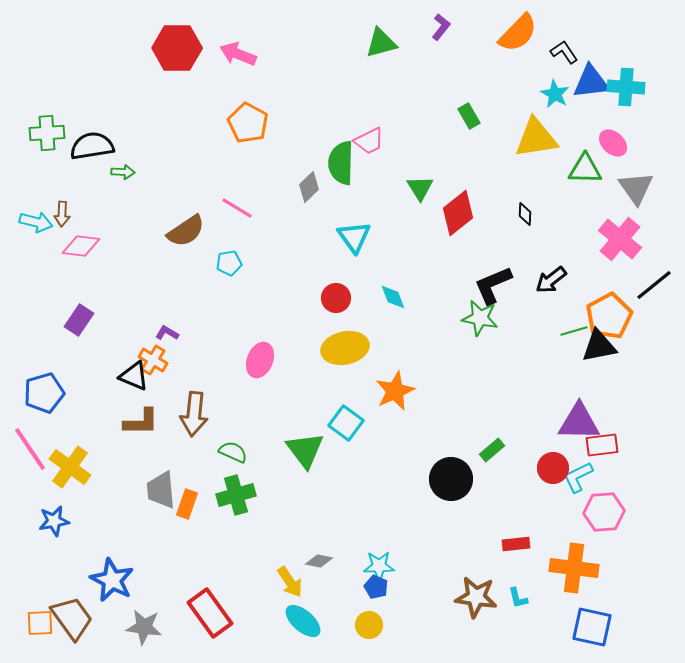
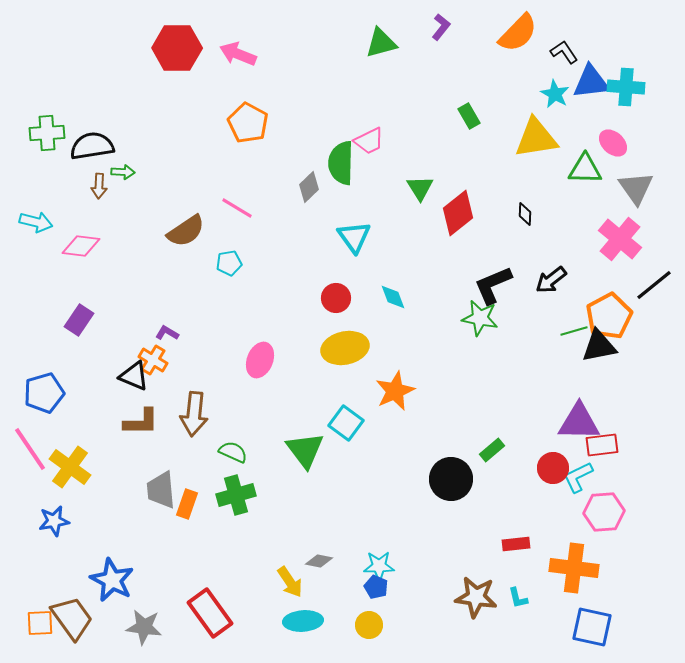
brown arrow at (62, 214): moved 37 px right, 28 px up
cyan ellipse at (303, 621): rotated 45 degrees counterclockwise
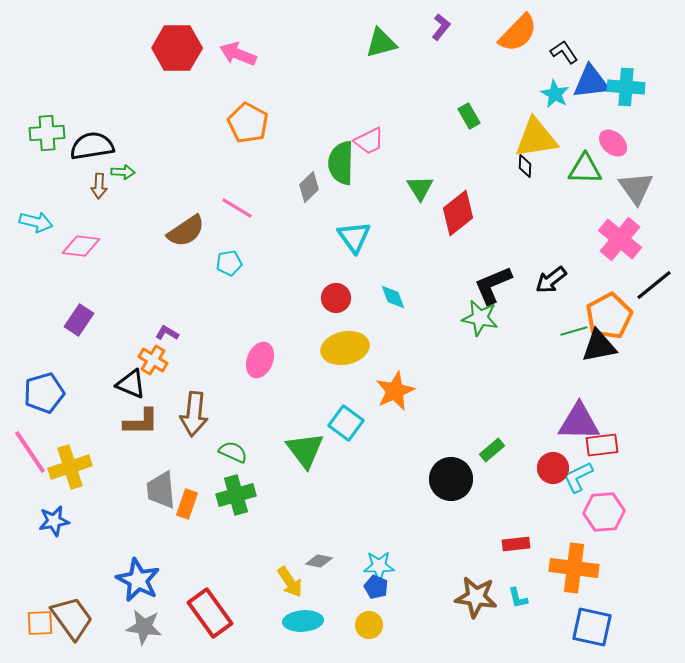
black diamond at (525, 214): moved 48 px up
black triangle at (134, 376): moved 3 px left, 8 px down
pink line at (30, 449): moved 3 px down
yellow cross at (70, 467): rotated 36 degrees clockwise
blue star at (112, 580): moved 26 px right
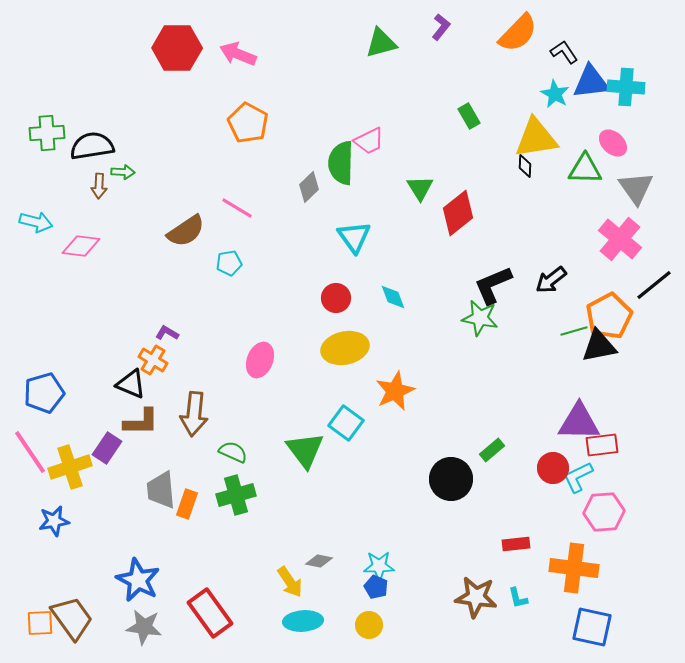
purple rectangle at (79, 320): moved 28 px right, 128 px down
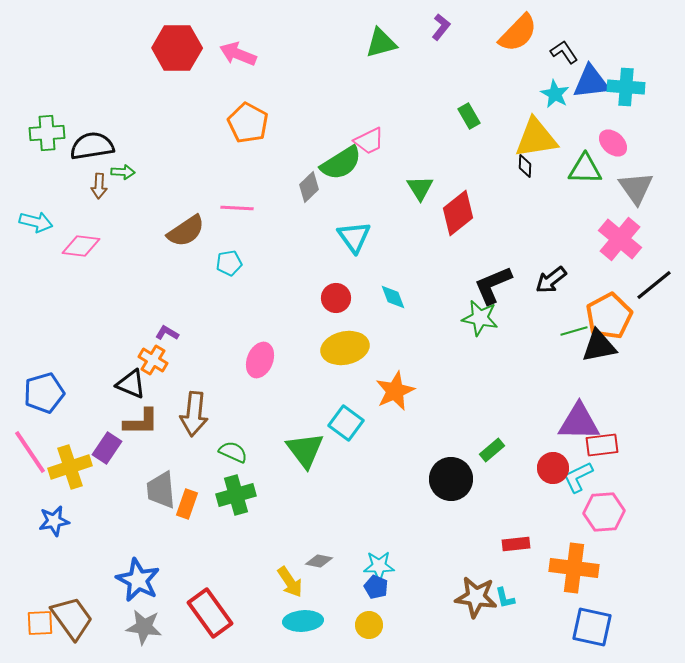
green semicircle at (341, 163): rotated 123 degrees counterclockwise
pink line at (237, 208): rotated 28 degrees counterclockwise
cyan L-shape at (518, 598): moved 13 px left
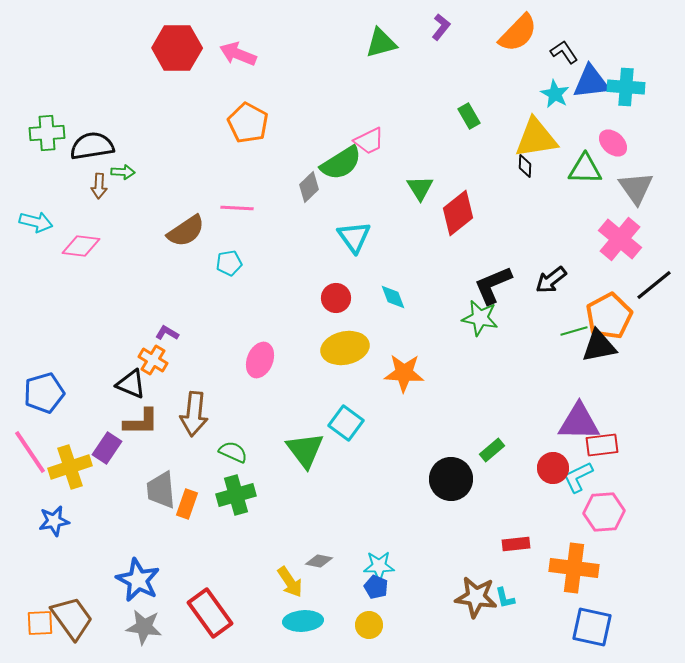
orange star at (395, 391): moved 9 px right, 18 px up; rotated 27 degrees clockwise
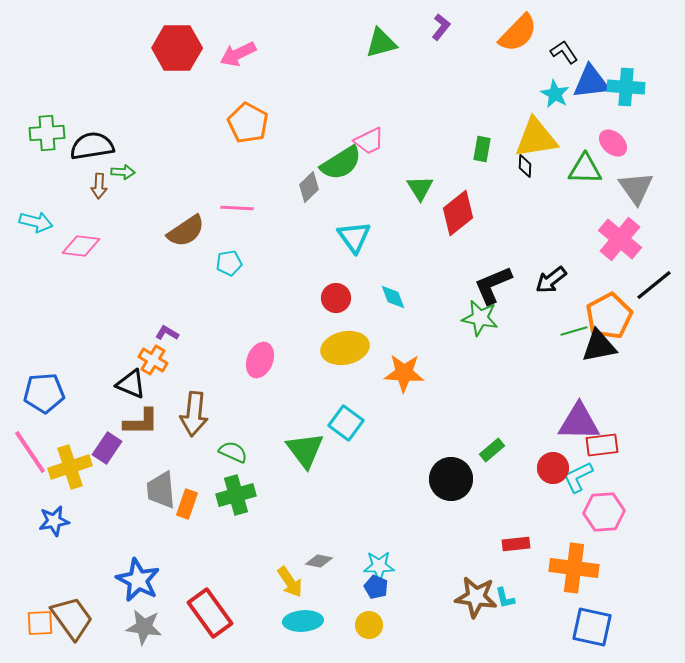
pink arrow at (238, 54): rotated 48 degrees counterclockwise
green rectangle at (469, 116): moved 13 px right, 33 px down; rotated 40 degrees clockwise
blue pentagon at (44, 393): rotated 12 degrees clockwise
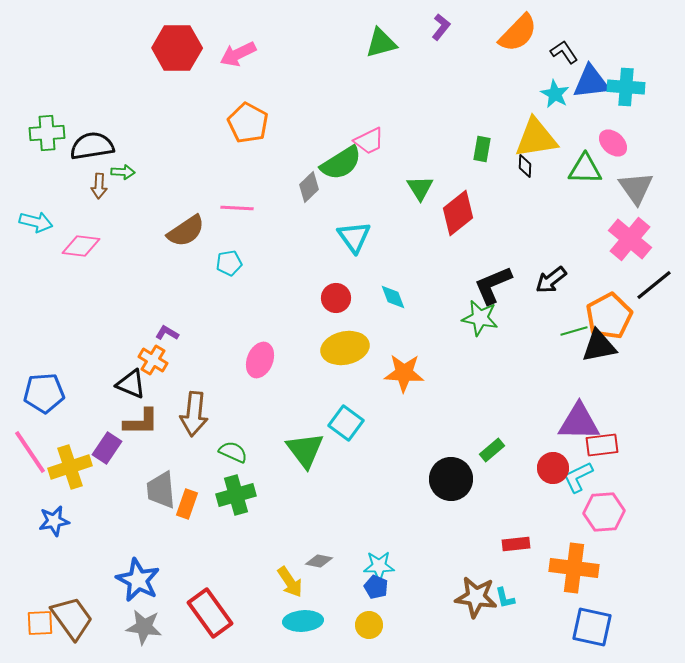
pink cross at (620, 239): moved 10 px right
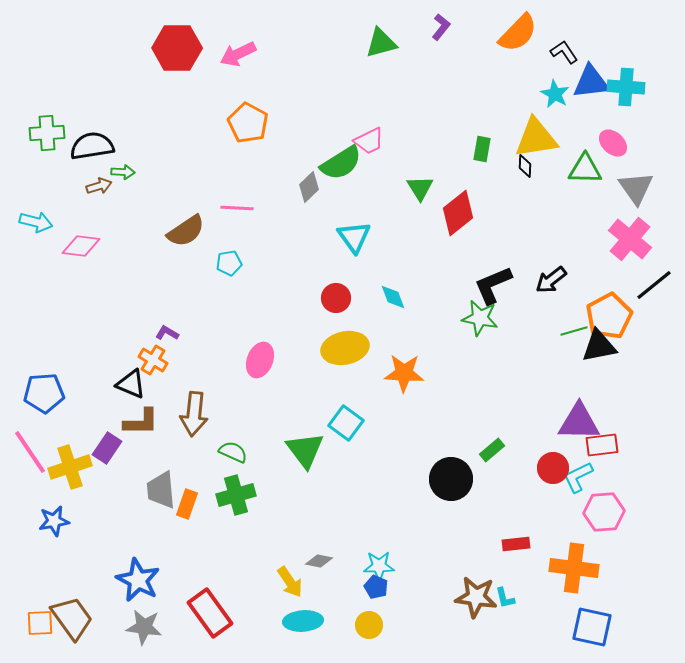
brown arrow at (99, 186): rotated 110 degrees counterclockwise
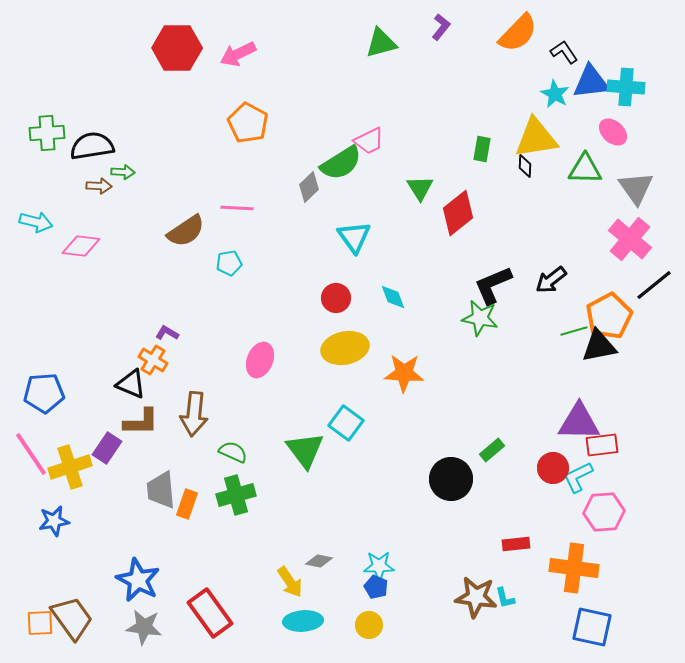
pink ellipse at (613, 143): moved 11 px up
brown arrow at (99, 186): rotated 20 degrees clockwise
pink line at (30, 452): moved 1 px right, 2 px down
